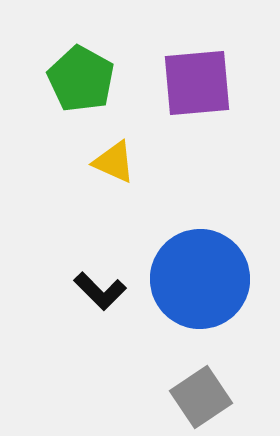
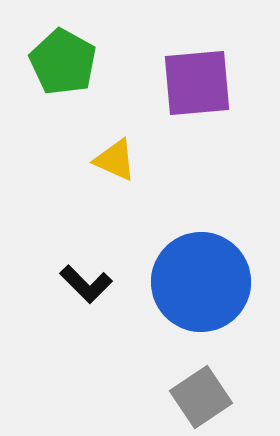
green pentagon: moved 18 px left, 17 px up
yellow triangle: moved 1 px right, 2 px up
blue circle: moved 1 px right, 3 px down
black L-shape: moved 14 px left, 7 px up
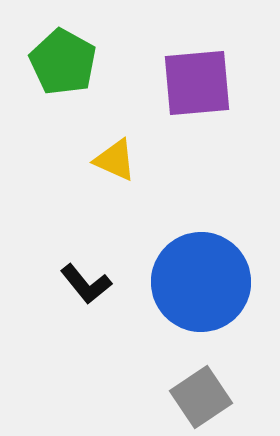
black L-shape: rotated 6 degrees clockwise
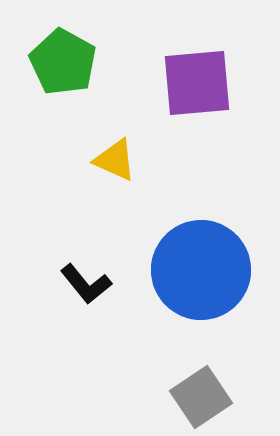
blue circle: moved 12 px up
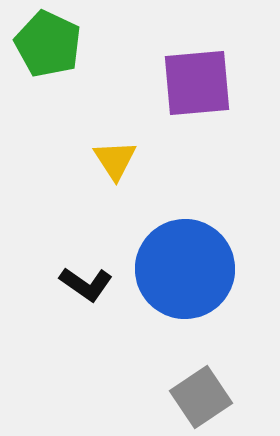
green pentagon: moved 15 px left, 18 px up; rotated 4 degrees counterclockwise
yellow triangle: rotated 33 degrees clockwise
blue circle: moved 16 px left, 1 px up
black L-shape: rotated 16 degrees counterclockwise
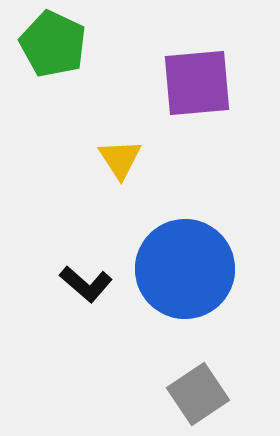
green pentagon: moved 5 px right
yellow triangle: moved 5 px right, 1 px up
black L-shape: rotated 6 degrees clockwise
gray square: moved 3 px left, 3 px up
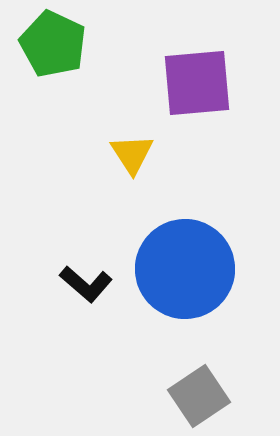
yellow triangle: moved 12 px right, 5 px up
gray square: moved 1 px right, 2 px down
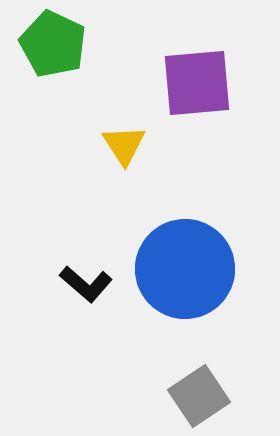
yellow triangle: moved 8 px left, 9 px up
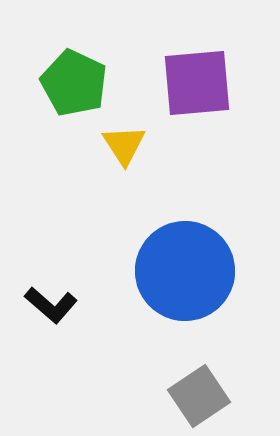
green pentagon: moved 21 px right, 39 px down
blue circle: moved 2 px down
black L-shape: moved 35 px left, 21 px down
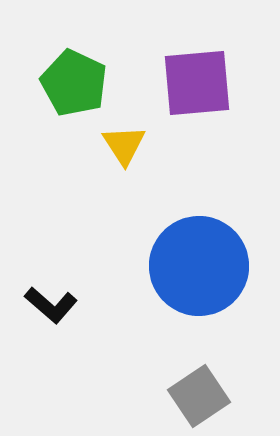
blue circle: moved 14 px right, 5 px up
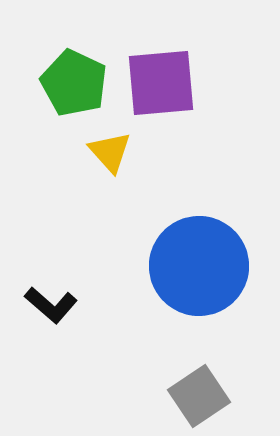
purple square: moved 36 px left
yellow triangle: moved 14 px left, 7 px down; rotated 9 degrees counterclockwise
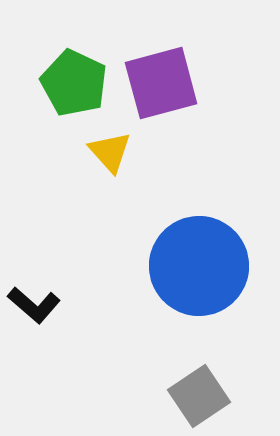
purple square: rotated 10 degrees counterclockwise
black L-shape: moved 17 px left
